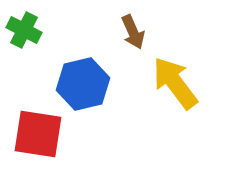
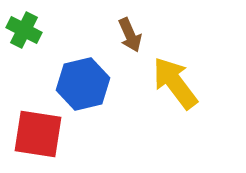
brown arrow: moved 3 px left, 3 px down
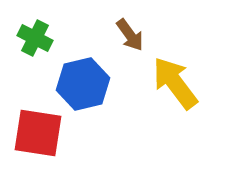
green cross: moved 11 px right, 8 px down
brown arrow: rotated 12 degrees counterclockwise
red square: moved 1 px up
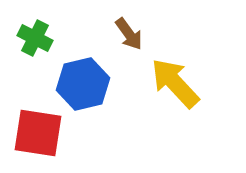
brown arrow: moved 1 px left, 1 px up
yellow arrow: rotated 6 degrees counterclockwise
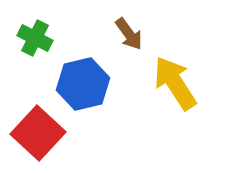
yellow arrow: rotated 10 degrees clockwise
red square: rotated 34 degrees clockwise
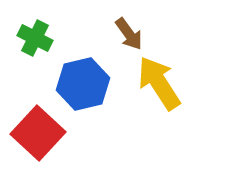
yellow arrow: moved 16 px left
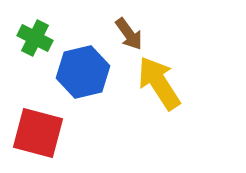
blue hexagon: moved 12 px up
red square: rotated 28 degrees counterclockwise
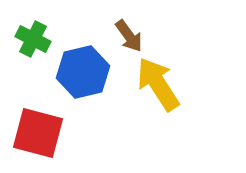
brown arrow: moved 2 px down
green cross: moved 2 px left, 1 px down
yellow arrow: moved 1 px left, 1 px down
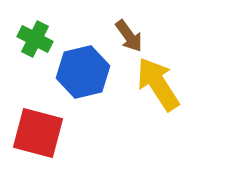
green cross: moved 2 px right
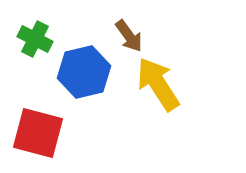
blue hexagon: moved 1 px right
